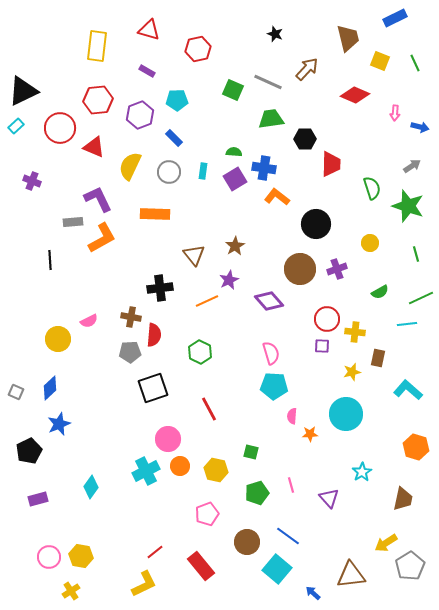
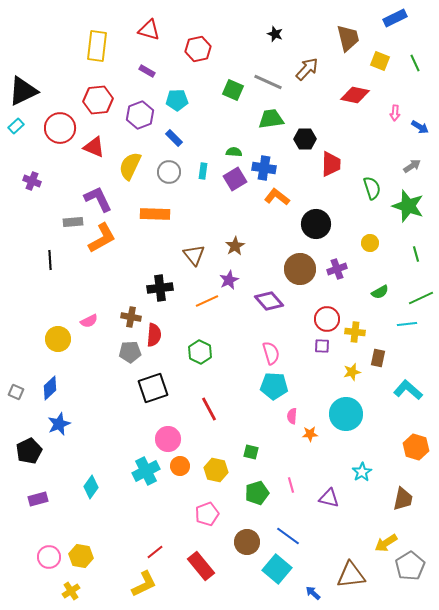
red diamond at (355, 95): rotated 12 degrees counterclockwise
blue arrow at (420, 127): rotated 18 degrees clockwise
purple triangle at (329, 498): rotated 35 degrees counterclockwise
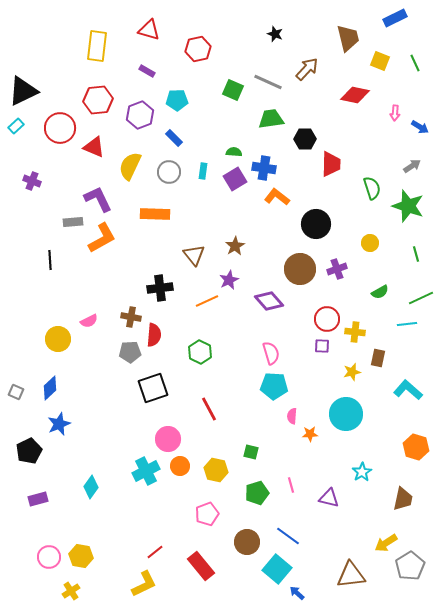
blue arrow at (313, 593): moved 16 px left
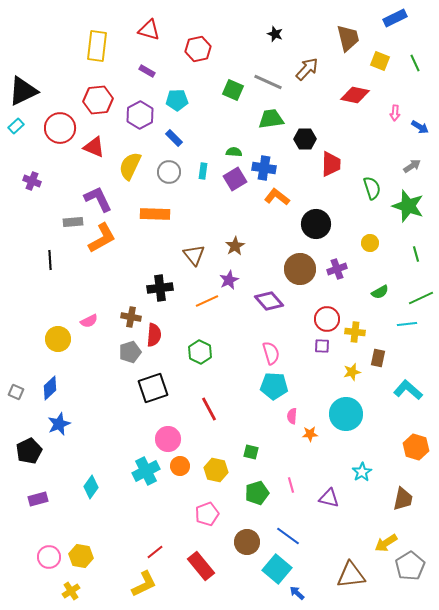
purple hexagon at (140, 115): rotated 8 degrees counterclockwise
gray pentagon at (130, 352): rotated 15 degrees counterclockwise
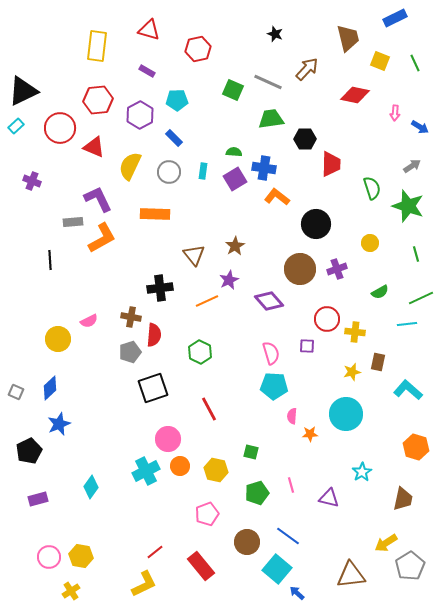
purple square at (322, 346): moved 15 px left
brown rectangle at (378, 358): moved 4 px down
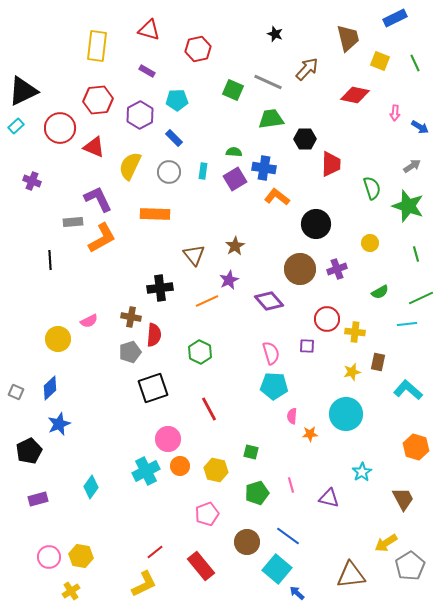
brown trapezoid at (403, 499): rotated 40 degrees counterclockwise
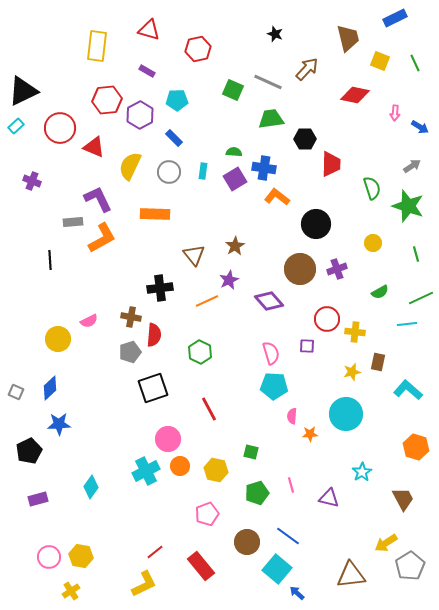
red hexagon at (98, 100): moved 9 px right
yellow circle at (370, 243): moved 3 px right
blue star at (59, 424): rotated 20 degrees clockwise
